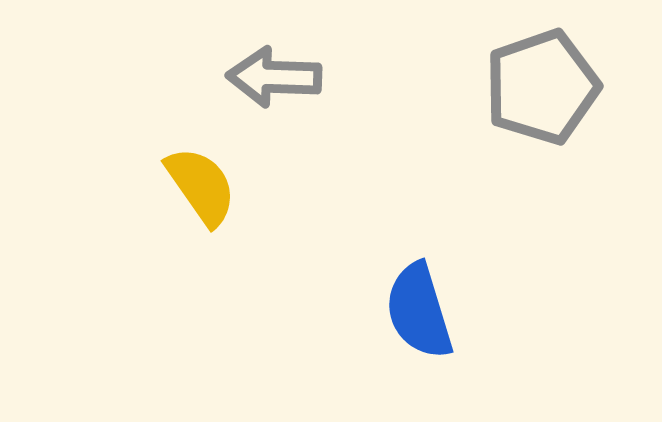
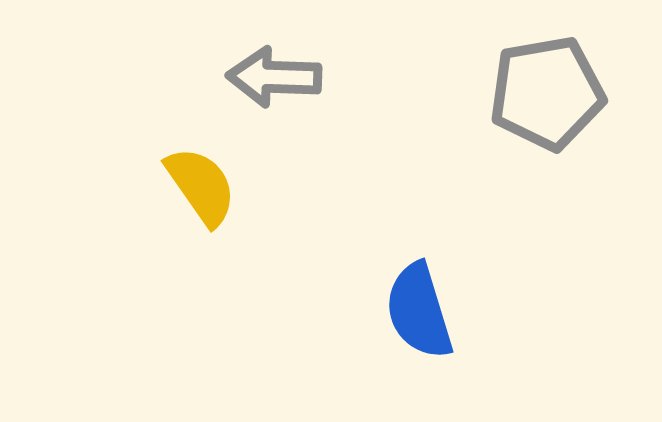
gray pentagon: moved 5 px right, 6 px down; rotated 9 degrees clockwise
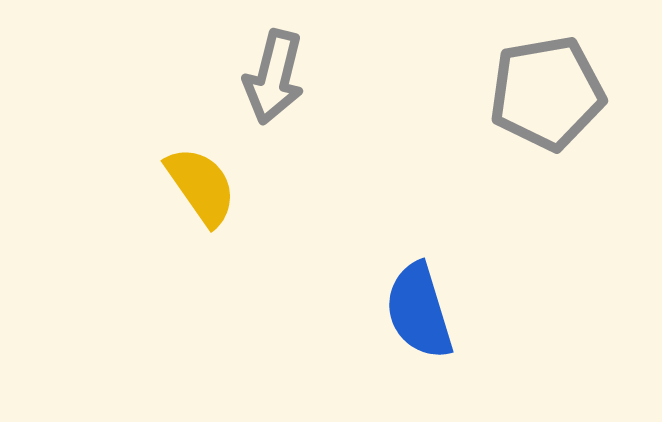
gray arrow: rotated 78 degrees counterclockwise
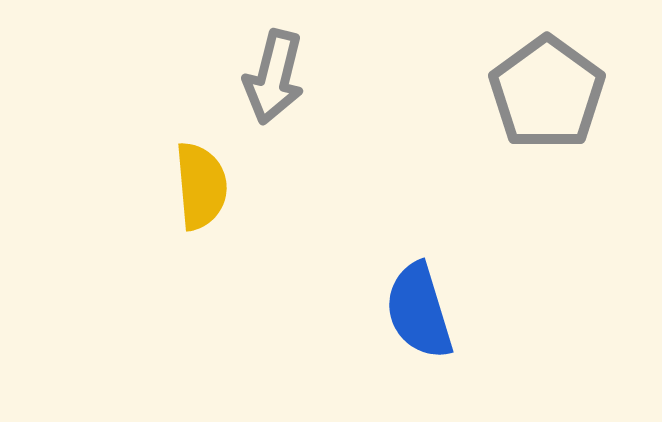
gray pentagon: rotated 26 degrees counterclockwise
yellow semicircle: rotated 30 degrees clockwise
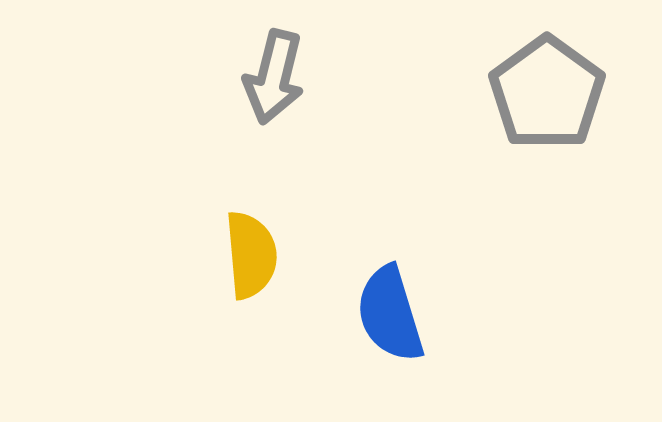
yellow semicircle: moved 50 px right, 69 px down
blue semicircle: moved 29 px left, 3 px down
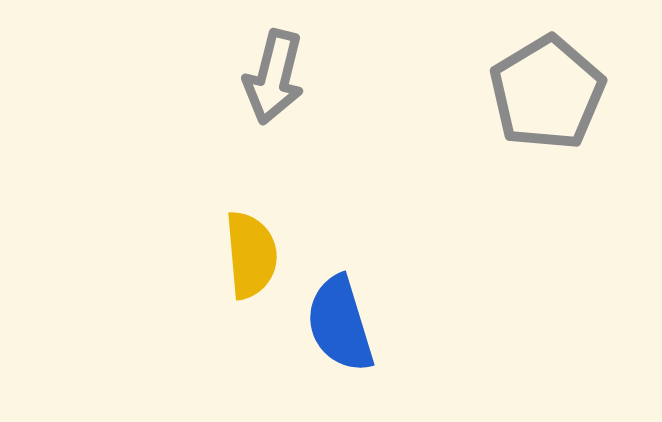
gray pentagon: rotated 5 degrees clockwise
blue semicircle: moved 50 px left, 10 px down
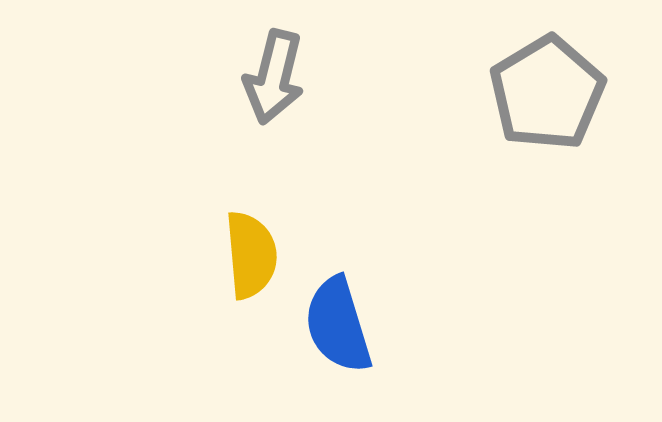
blue semicircle: moved 2 px left, 1 px down
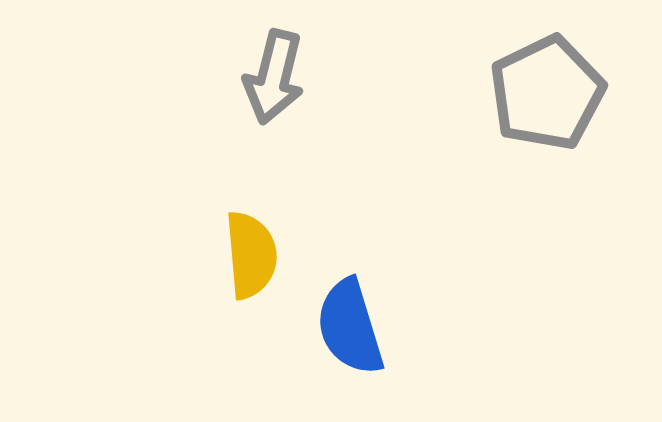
gray pentagon: rotated 5 degrees clockwise
blue semicircle: moved 12 px right, 2 px down
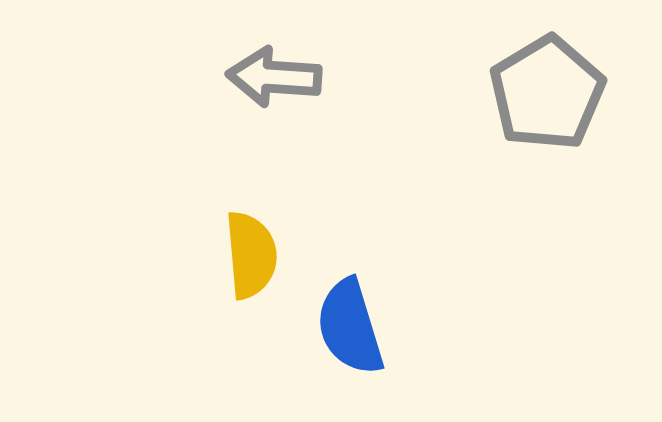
gray arrow: rotated 80 degrees clockwise
gray pentagon: rotated 5 degrees counterclockwise
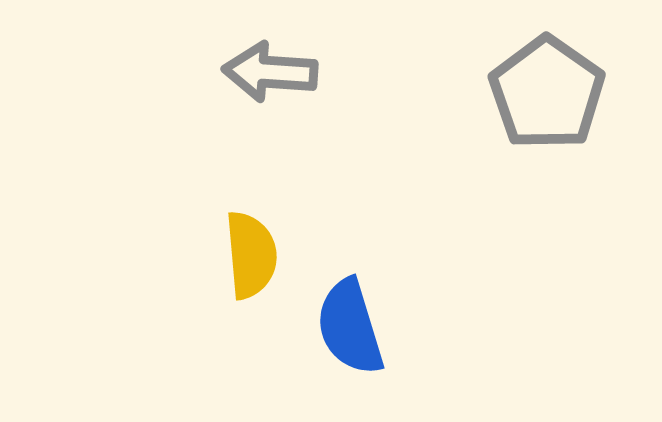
gray arrow: moved 4 px left, 5 px up
gray pentagon: rotated 6 degrees counterclockwise
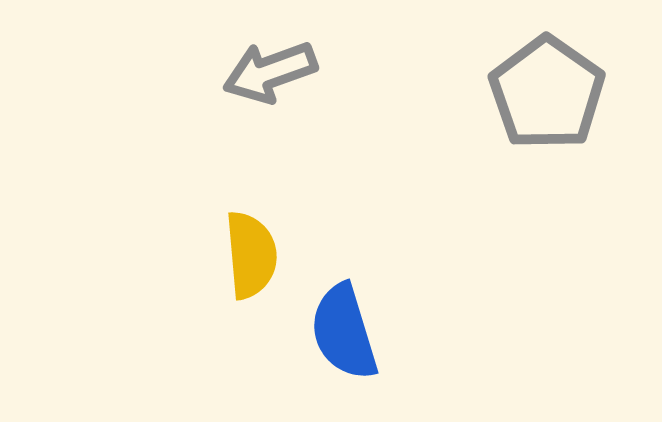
gray arrow: rotated 24 degrees counterclockwise
blue semicircle: moved 6 px left, 5 px down
